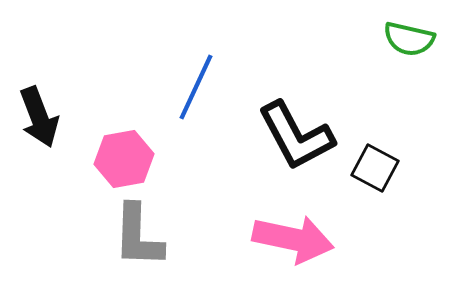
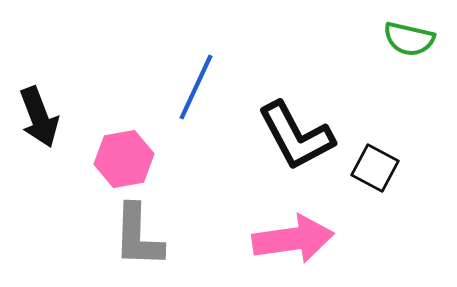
pink arrow: rotated 20 degrees counterclockwise
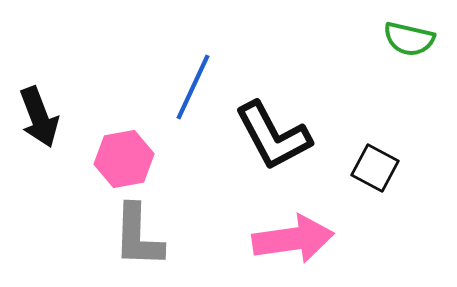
blue line: moved 3 px left
black L-shape: moved 23 px left
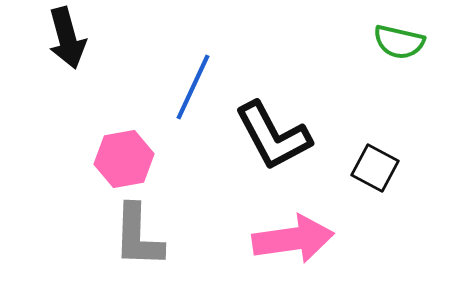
green semicircle: moved 10 px left, 3 px down
black arrow: moved 28 px right, 79 px up; rotated 6 degrees clockwise
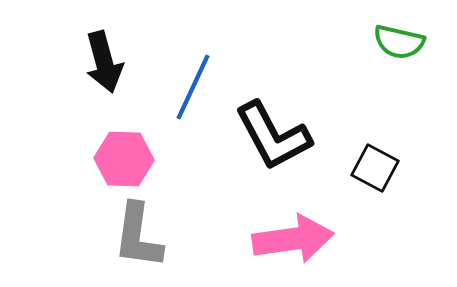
black arrow: moved 37 px right, 24 px down
pink hexagon: rotated 12 degrees clockwise
gray L-shape: rotated 6 degrees clockwise
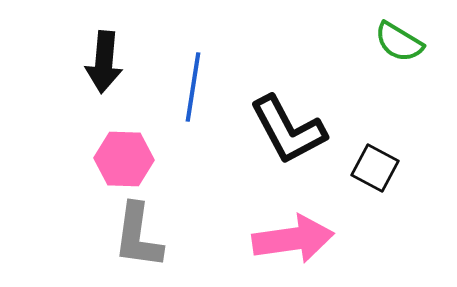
green semicircle: rotated 18 degrees clockwise
black arrow: rotated 20 degrees clockwise
blue line: rotated 16 degrees counterclockwise
black L-shape: moved 15 px right, 6 px up
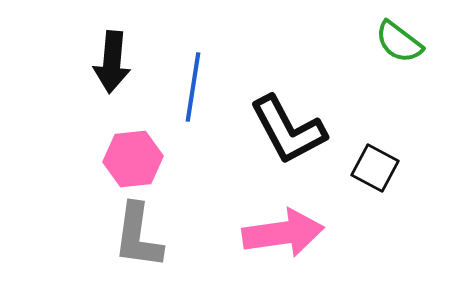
green semicircle: rotated 6 degrees clockwise
black arrow: moved 8 px right
pink hexagon: moved 9 px right; rotated 8 degrees counterclockwise
pink arrow: moved 10 px left, 6 px up
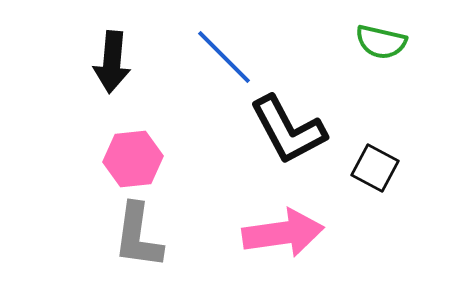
green semicircle: moved 18 px left; rotated 24 degrees counterclockwise
blue line: moved 31 px right, 30 px up; rotated 54 degrees counterclockwise
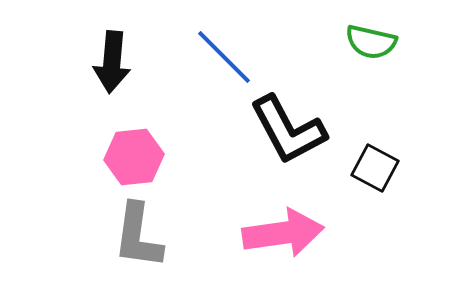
green semicircle: moved 10 px left
pink hexagon: moved 1 px right, 2 px up
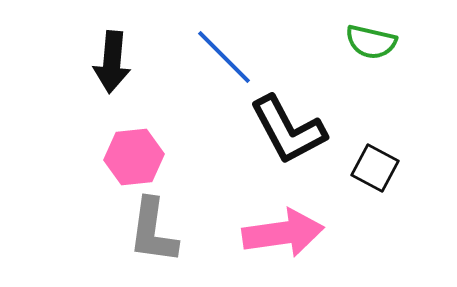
gray L-shape: moved 15 px right, 5 px up
